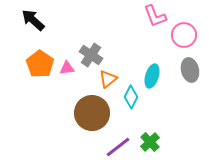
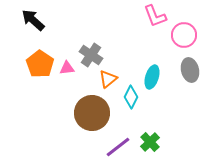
cyan ellipse: moved 1 px down
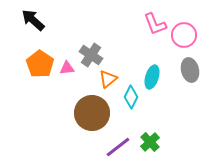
pink L-shape: moved 8 px down
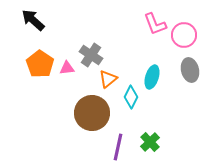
purple line: rotated 40 degrees counterclockwise
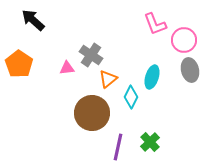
pink circle: moved 5 px down
orange pentagon: moved 21 px left
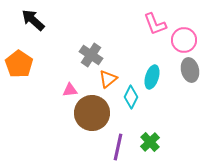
pink triangle: moved 3 px right, 22 px down
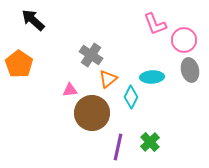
cyan ellipse: rotated 70 degrees clockwise
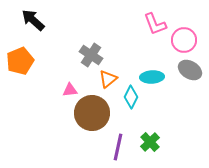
orange pentagon: moved 1 px right, 3 px up; rotated 16 degrees clockwise
gray ellipse: rotated 45 degrees counterclockwise
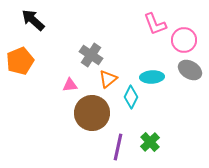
pink triangle: moved 5 px up
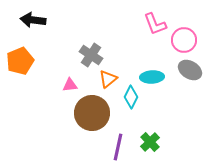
black arrow: rotated 35 degrees counterclockwise
